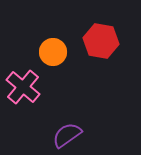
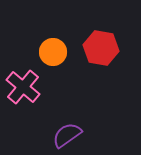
red hexagon: moved 7 px down
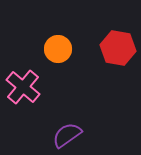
red hexagon: moved 17 px right
orange circle: moved 5 px right, 3 px up
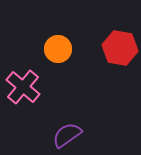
red hexagon: moved 2 px right
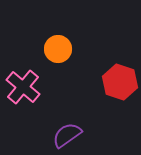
red hexagon: moved 34 px down; rotated 8 degrees clockwise
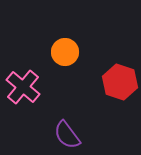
orange circle: moved 7 px right, 3 px down
purple semicircle: rotated 92 degrees counterclockwise
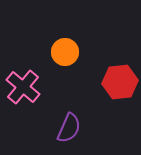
red hexagon: rotated 24 degrees counterclockwise
purple semicircle: moved 2 px right, 7 px up; rotated 120 degrees counterclockwise
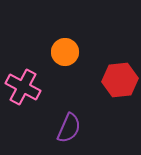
red hexagon: moved 2 px up
pink cross: rotated 12 degrees counterclockwise
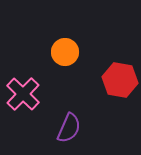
red hexagon: rotated 16 degrees clockwise
pink cross: moved 7 px down; rotated 16 degrees clockwise
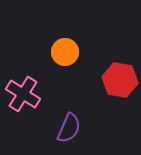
pink cross: rotated 12 degrees counterclockwise
